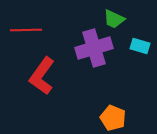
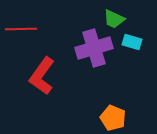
red line: moved 5 px left, 1 px up
cyan rectangle: moved 8 px left, 4 px up
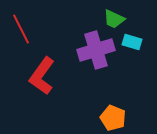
red line: rotated 64 degrees clockwise
purple cross: moved 2 px right, 2 px down
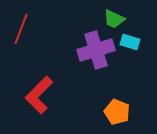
red line: rotated 48 degrees clockwise
cyan rectangle: moved 2 px left
red L-shape: moved 3 px left, 19 px down; rotated 9 degrees clockwise
orange pentagon: moved 4 px right, 6 px up
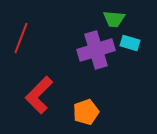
green trapezoid: rotated 20 degrees counterclockwise
red line: moved 9 px down
cyan rectangle: moved 1 px down
orange pentagon: moved 31 px left; rotated 30 degrees clockwise
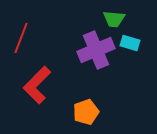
purple cross: rotated 6 degrees counterclockwise
red L-shape: moved 2 px left, 10 px up
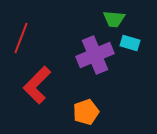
purple cross: moved 1 px left, 5 px down
